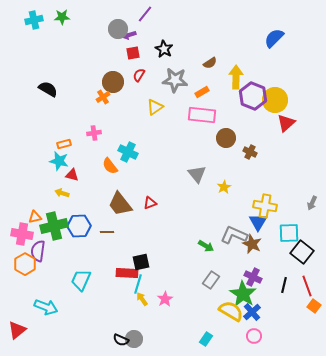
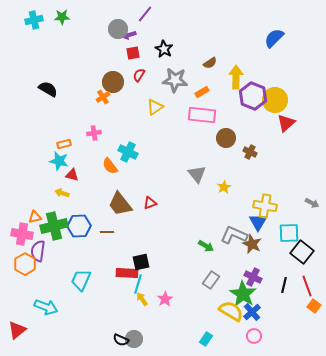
gray arrow at (312, 203): rotated 88 degrees counterclockwise
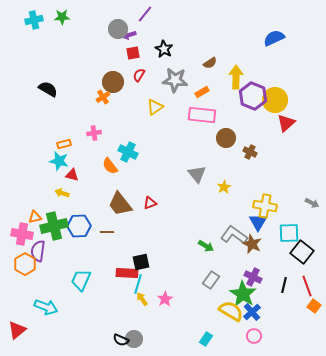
blue semicircle at (274, 38): rotated 20 degrees clockwise
gray L-shape at (234, 235): rotated 12 degrees clockwise
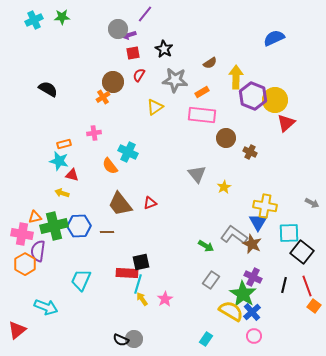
cyan cross at (34, 20): rotated 12 degrees counterclockwise
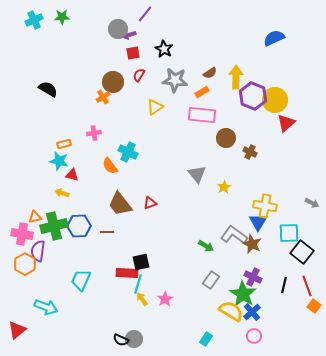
brown semicircle at (210, 63): moved 10 px down
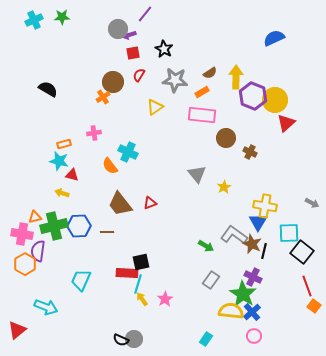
black line at (284, 285): moved 20 px left, 34 px up
yellow semicircle at (231, 311): rotated 25 degrees counterclockwise
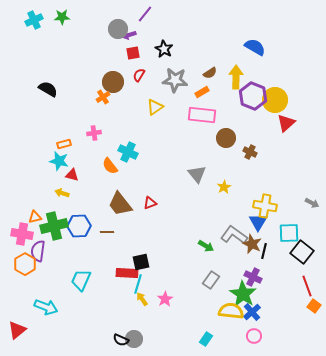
blue semicircle at (274, 38): moved 19 px left, 9 px down; rotated 55 degrees clockwise
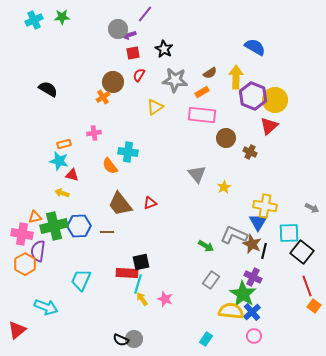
red triangle at (286, 123): moved 17 px left, 3 px down
cyan cross at (128, 152): rotated 18 degrees counterclockwise
gray arrow at (312, 203): moved 5 px down
gray L-shape at (234, 235): rotated 12 degrees counterclockwise
pink star at (165, 299): rotated 21 degrees counterclockwise
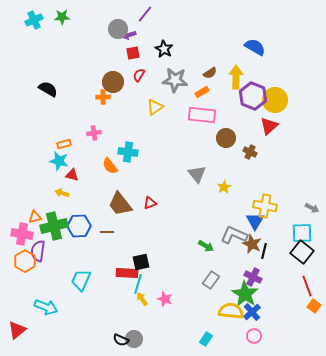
orange cross at (103, 97): rotated 32 degrees clockwise
blue triangle at (258, 222): moved 3 px left, 1 px up
cyan square at (289, 233): moved 13 px right
orange hexagon at (25, 264): moved 3 px up
green star at (243, 294): moved 2 px right
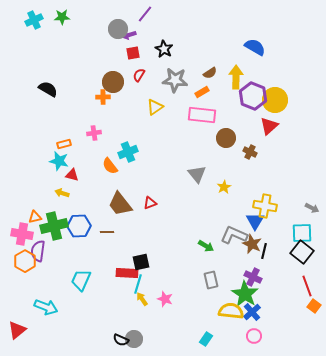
cyan cross at (128, 152): rotated 30 degrees counterclockwise
gray rectangle at (211, 280): rotated 48 degrees counterclockwise
